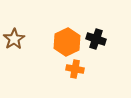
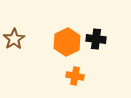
black cross: rotated 12 degrees counterclockwise
orange cross: moved 7 px down
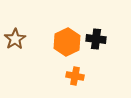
brown star: moved 1 px right
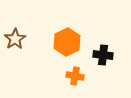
black cross: moved 7 px right, 16 px down
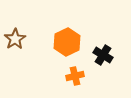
black cross: rotated 24 degrees clockwise
orange cross: rotated 24 degrees counterclockwise
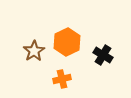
brown star: moved 19 px right, 12 px down
orange cross: moved 13 px left, 3 px down
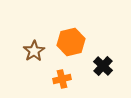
orange hexagon: moved 4 px right; rotated 12 degrees clockwise
black cross: moved 11 px down; rotated 12 degrees clockwise
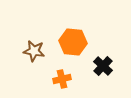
orange hexagon: moved 2 px right; rotated 20 degrees clockwise
brown star: rotated 30 degrees counterclockwise
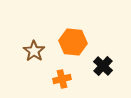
brown star: rotated 25 degrees clockwise
